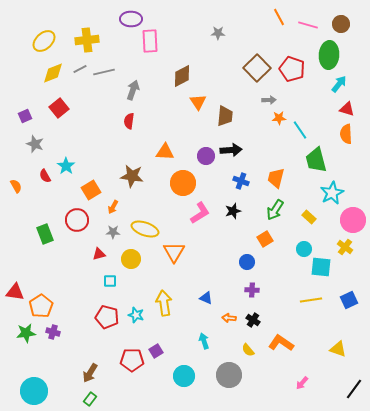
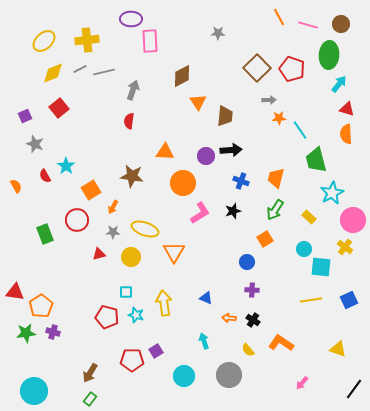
yellow circle at (131, 259): moved 2 px up
cyan square at (110, 281): moved 16 px right, 11 px down
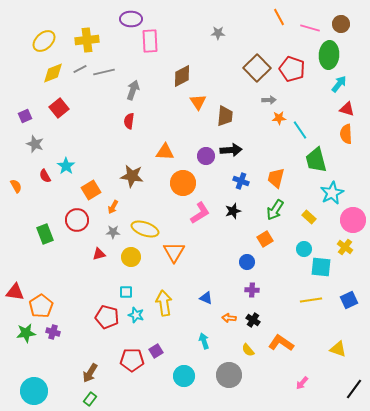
pink line at (308, 25): moved 2 px right, 3 px down
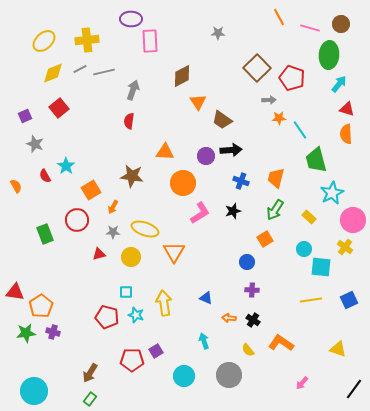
red pentagon at (292, 69): moved 9 px down
brown trapezoid at (225, 116): moved 3 px left, 4 px down; rotated 120 degrees clockwise
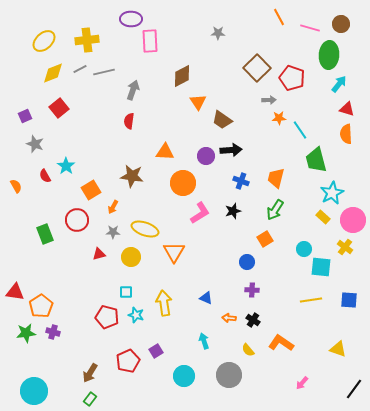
yellow rectangle at (309, 217): moved 14 px right
blue square at (349, 300): rotated 30 degrees clockwise
red pentagon at (132, 360): moved 4 px left, 1 px down; rotated 25 degrees counterclockwise
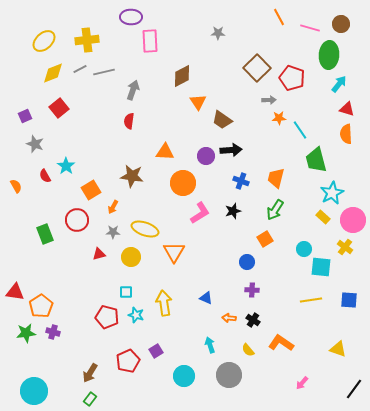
purple ellipse at (131, 19): moved 2 px up
cyan arrow at (204, 341): moved 6 px right, 4 px down
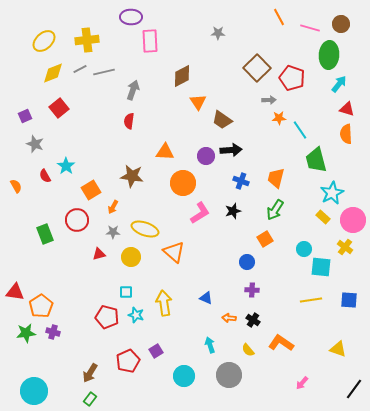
orange triangle at (174, 252): rotated 20 degrees counterclockwise
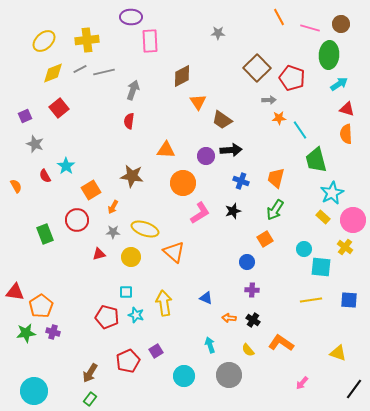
cyan arrow at (339, 84): rotated 18 degrees clockwise
orange triangle at (165, 152): moved 1 px right, 2 px up
yellow triangle at (338, 349): moved 4 px down
